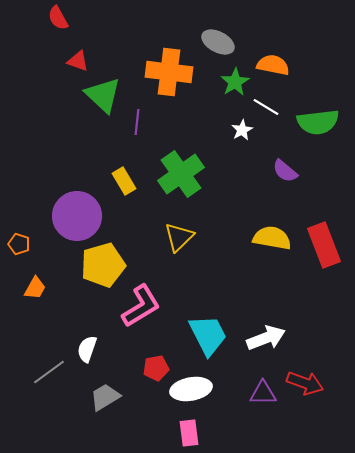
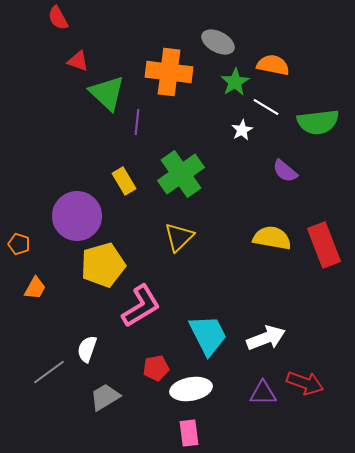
green triangle: moved 4 px right, 2 px up
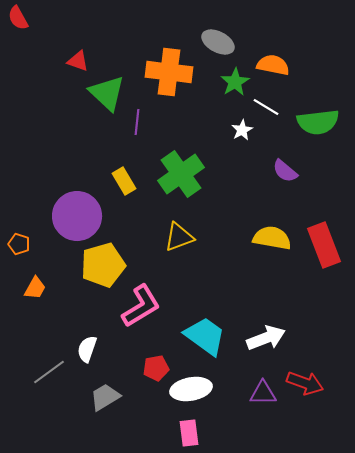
red semicircle: moved 40 px left
yellow triangle: rotated 24 degrees clockwise
cyan trapezoid: moved 3 px left, 1 px down; rotated 27 degrees counterclockwise
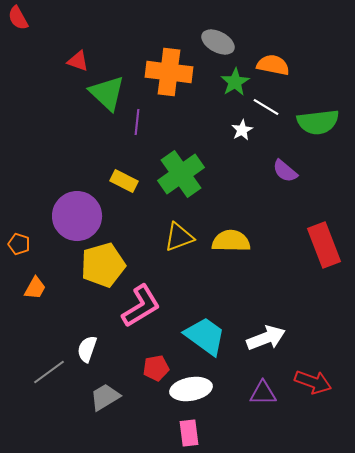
yellow rectangle: rotated 32 degrees counterclockwise
yellow semicircle: moved 41 px left, 3 px down; rotated 9 degrees counterclockwise
red arrow: moved 8 px right, 1 px up
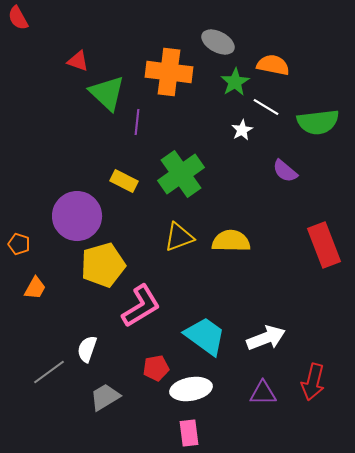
red arrow: rotated 84 degrees clockwise
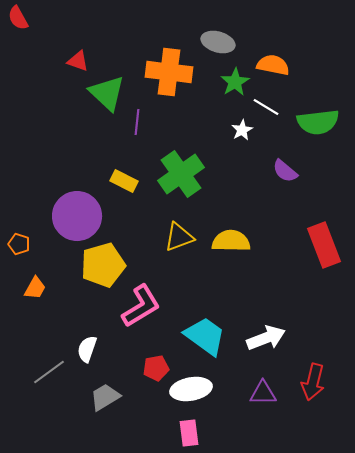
gray ellipse: rotated 12 degrees counterclockwise
